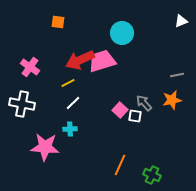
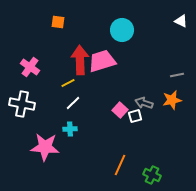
white triangle: rotated 48 degrees clockwise
cyan circle: moved 3 px up
red arrow: rotated 112 degrees clockwise
gray arrow: rotated 30 degrees counterclockwise
white square: rotated 24 degrees counterclockwise
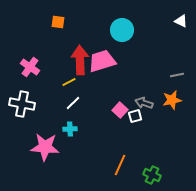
yellow line: moved 1 px right, 1 px up
